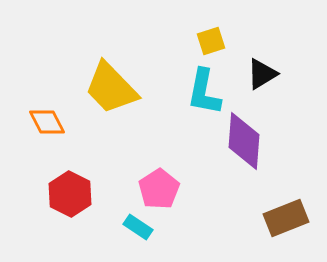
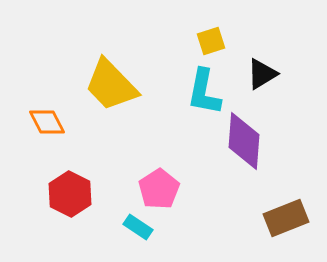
yellow trapezoid: moved 3 px up
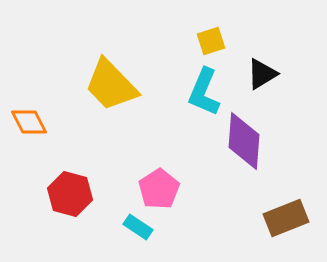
cyan L-shape: rotated 12 degrees clockwise
orange diamond: moved 18 px left
red hexagon: rotated 12 degrees counterclockwise
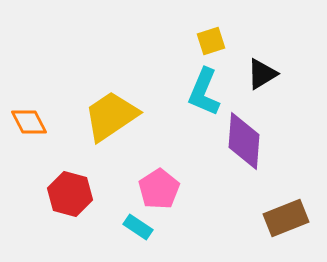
yellow trapezoid: moved 31 px down; rotated 100 degrees clockwise
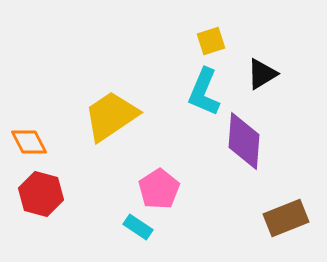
orange diamond: moved 20 px down
red hexagon: moved 29 px left
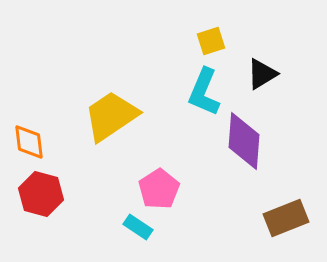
orange diamond: rotated 21 degrees clockwise
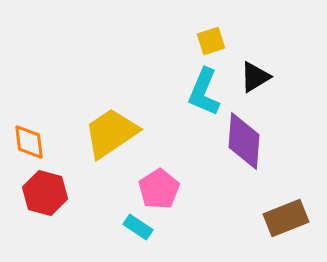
black triangle: moved 7 px left, 3 px down
yellow trapezoid: moved 17 px down
red hexagon: moved 4 px right, 1 px up
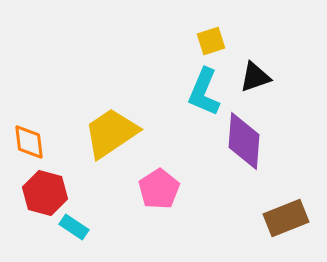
black triangle: rotated 12 degrees clockwise
cyan rectangle: moved 64 px left
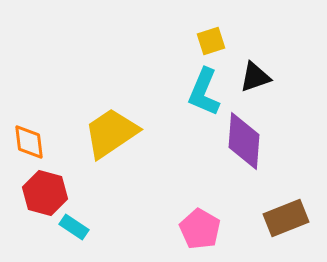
pink pentagon: moved 41 px right, 40 px down; rotated 9 degrees counterclockwise
